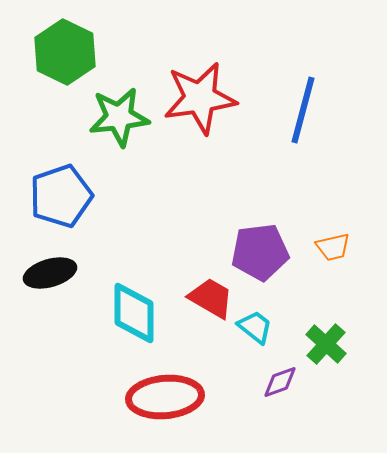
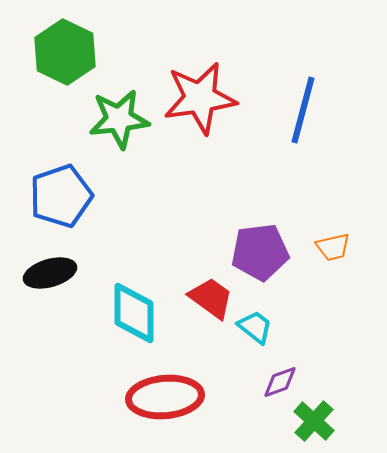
green star: moved 2 px down
red trapezoid: rotated 6 degrees clockwise
green cross: moved 12 px left, 77 px down
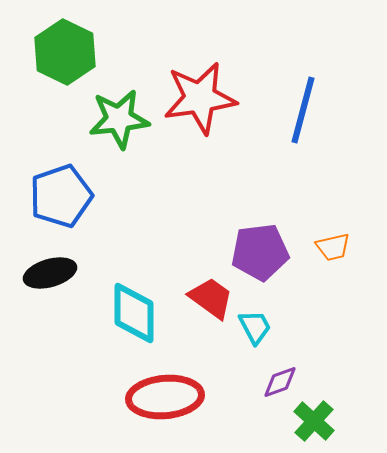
cyan trapezoid: rotated 24 degrees clockwise
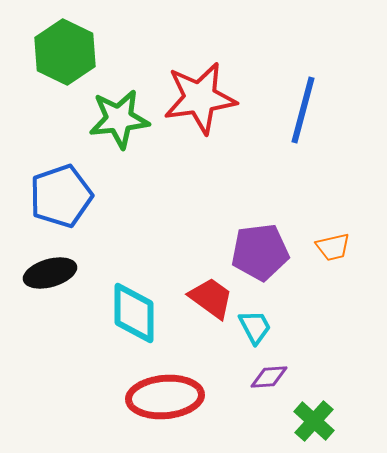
purple diamond: moved 11 px left, 5 px up; rotated 15 degrees clockwise
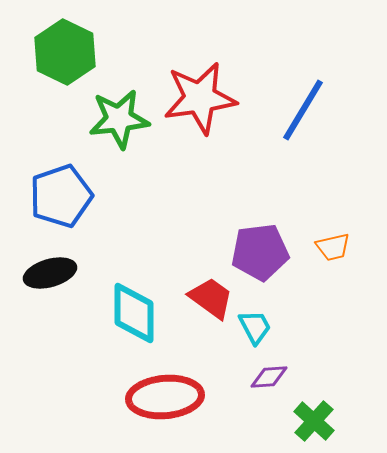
blue line: rotated 16 degrees clockwise
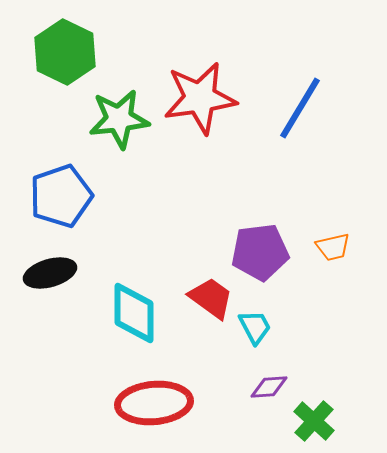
blue line: moved 3 px left, 2 px up
purple diamond: moved 10 px down
red ellipse: moved 11 px left, 6 px down
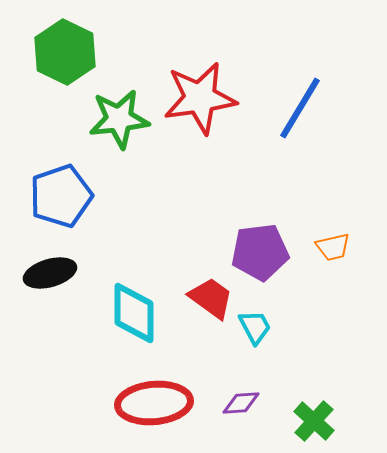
purple diamond: moved 28 px left, 16 px down
